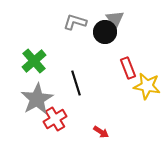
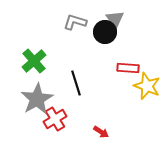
red rectangle: rotated 65 degrees counterclockwise
yellow star: rotated 12 degrees clockwise
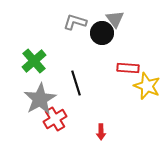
black circle: moved 3 px left, 1 px down
gray star: moved 3 px right
red arrow: rotated 56 degrees clockwise
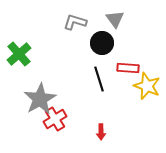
black circle: moved 10 px down
green cross: moved 15 px left, 7 px up
black line: moved 23 px right, 4 px up
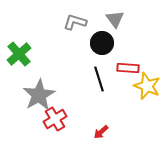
gray star: moved 1 px left, 4 px up
red arrow: rotated 49 degrees clockwise
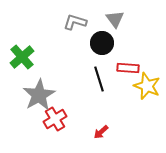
green cross: moved 3 px right, 3 px down
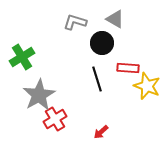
gray triangle: rotated 24 degrees counterclockwise
green cross: rotated 10 degrees clockwise
black line: moved 2 px left
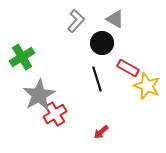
gray L-shape: moved 1 px right, 1 px up; rotated 115 degrees clockwise
red rectangle: rotated 25 degrees clockwise
red cross: moved 5 px up
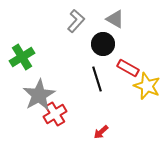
black circle: moved 1 px right, 1 px down
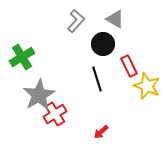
red rectangle: moved 1 px right, 2 px up; rotated 35 degrees clockwise
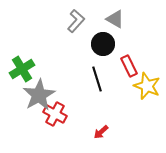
green cross: moved 12 px down
red cross: rotated 30 degrees counterclockwise
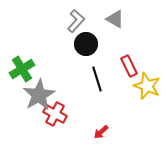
black circle: moved 17 px left
